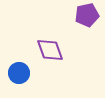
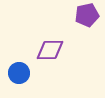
purple diamond: rotated 72 degrees counterclockwise
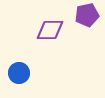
purple diamond: moved 20 px up
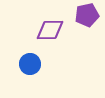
blue circle: moved 11 px right, 9 px up
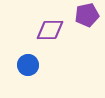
blue circle: moved 2 px left, 1 px down
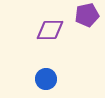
blue circle: moved 18 px right, 14 px down
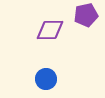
purple pentagon: moved 1 px left
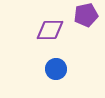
blue circle: moved 10 px right, 10 px up
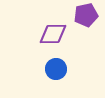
purple diamond: moved 3 px right, 4 px down
